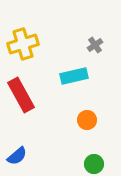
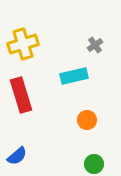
red rectangle: rotated 12 degrees clockwise
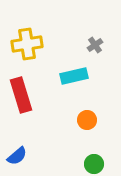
yellow cross: moved 4 px right; rotated 8 degrees clockwise
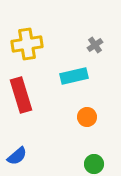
orange circle: moved 3 px up
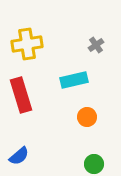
gray cross: moved 1 px right
cyan rectangle: moved 4 px down
blue semicircle: moved 2 px right
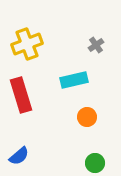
yellow cross: rotated 12 degrees counterclockwise
green circle: moved 1 px right, 1 px up
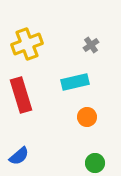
gray cross: moved 5 px left
cyan rectangle: moved 1 px right, 2 px down
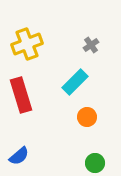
cyan rectangle: rotated 32 degrees counterclockwise
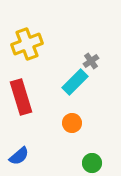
gray cross: moved 16 px down
red rectangle: moved 2 px down
orange circle: moved 15 px left, 6 px down
green circle: moved 3 px left
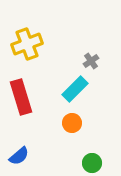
cyan rectangle: moved 7 px down
